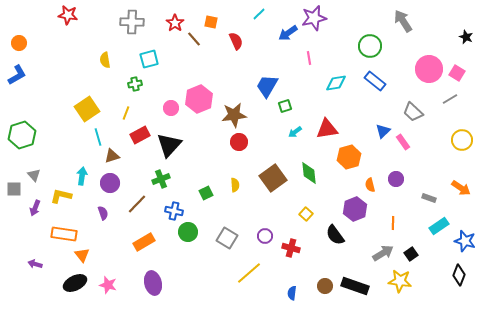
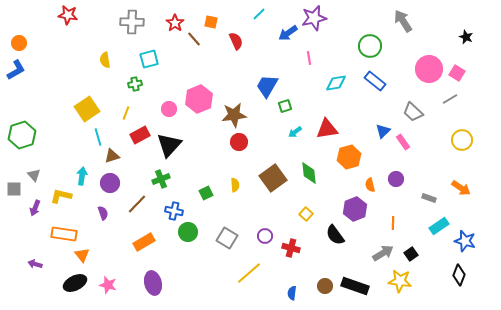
blue L-shape at (17, 75): moved 1 px left, 5 px up
pink circle at (171, 108): moved 2 px left, 1 px down
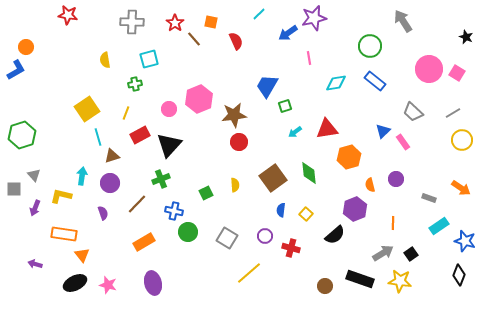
orange circle at (19, 43): moved 7 px right, 4 px down
gray line at (450, 99): moved 3 px right, 14 px down
black semicircle at (335, 235): rotated 95 degrees counterclockwise
black rectangle at (355, 286): moved 5 px right, 7 px up
blue semicircle at (292, 293): moved 11 px left, 83 px up
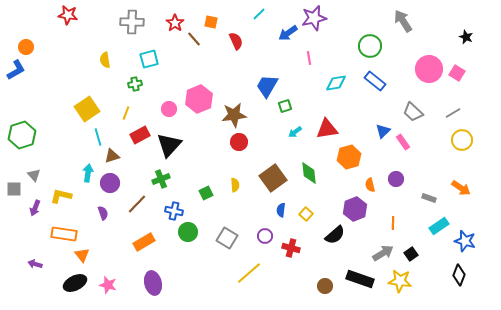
cyan arrow at (82, 176): moved 6 px right, 3 px up
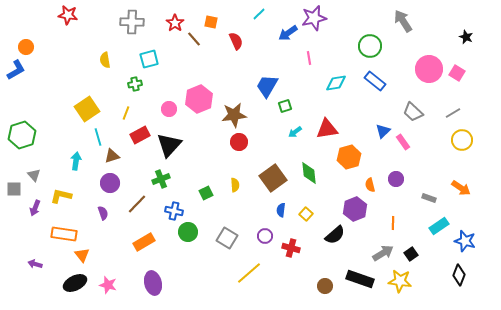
cyan arrow at (88, 173): moved 12 px left, 12 px up
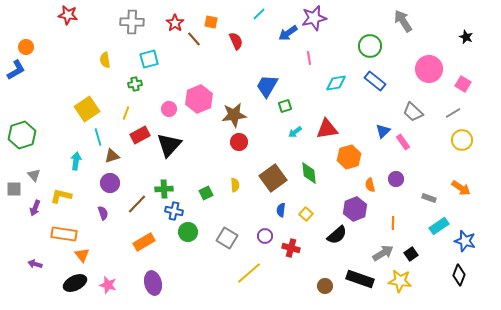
pink square at (457, 73): moved 6 px right, 11 px down
green cross at (161, 179): moved 3 px right, 10 px down; rotated 18 degrees clockwise
black semicircle at (335, 235): moved 2 px right
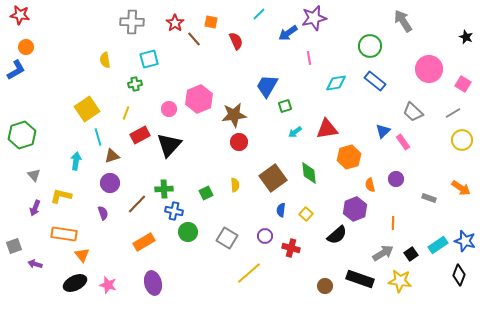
red star at (68, 15): moved 48 px left
gray square at (14, 189): moved 57 px down; rotated 21 degrees counterclockwise
cyan rectangle at (439, 226): moved 1 px left, 19 px down
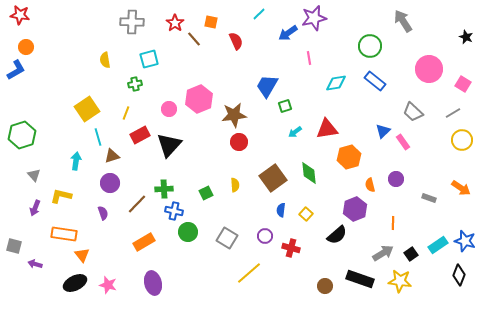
gray square at (14, 246): rotated 35 degrees clockwise
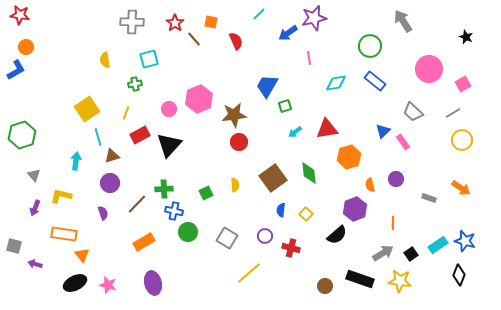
pink square at (463, 84): rotated 28 degrees clockwise
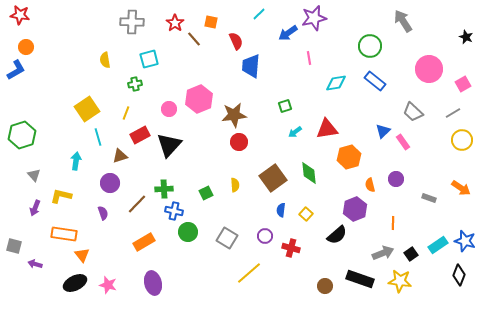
blue trapezoid at (267, 86): moved 16 px left, 20 px up; rotated 25 degrees counterclockwise
brown triangle at (112, 156): moved 8 px right
gray arrow at (383, 253): rotated 10 degrees clockwise
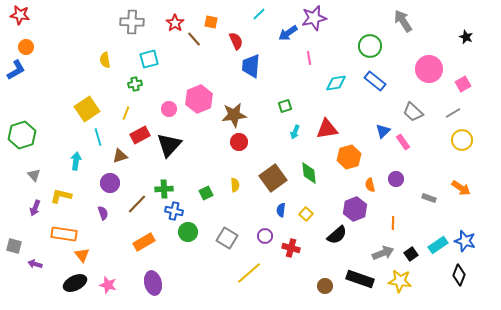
cyan arrow at (295, 132): rotated 32 degrees counterclockwise
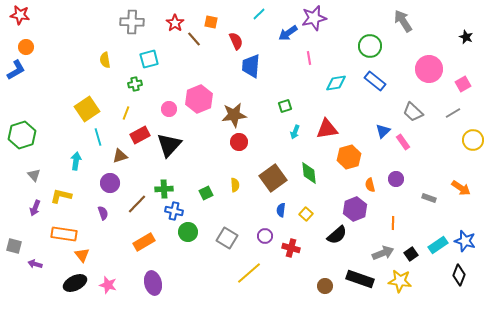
yellow circle at (462, 140): moved 11 px right
